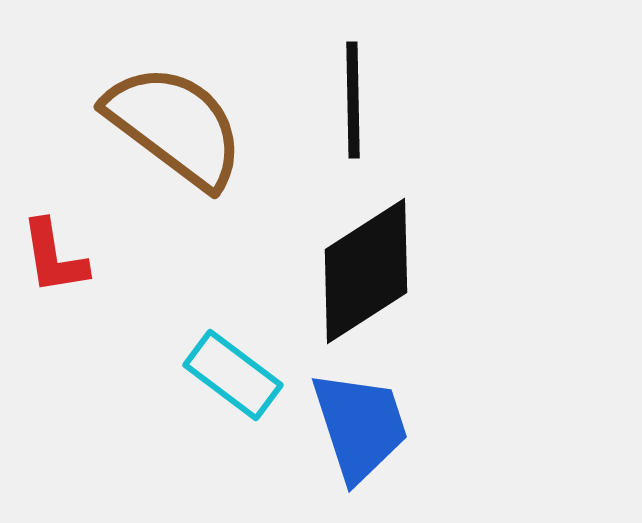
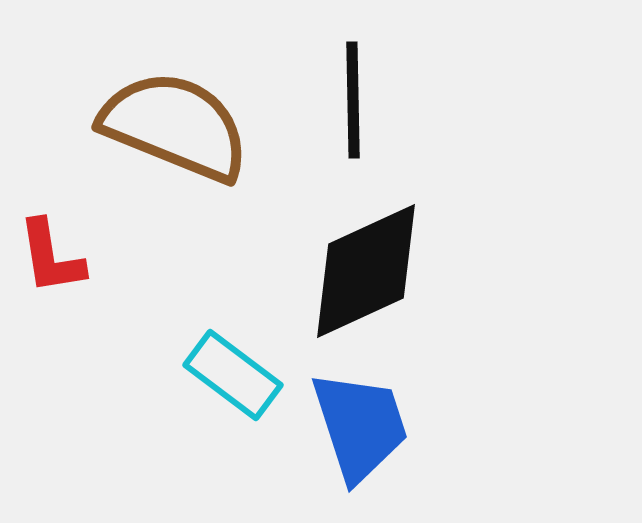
brown semicircle: rotated 15 degrees counterclockwise
red L-shape: moved 3 px left
black diamond: rotated 8 degrees clockwise
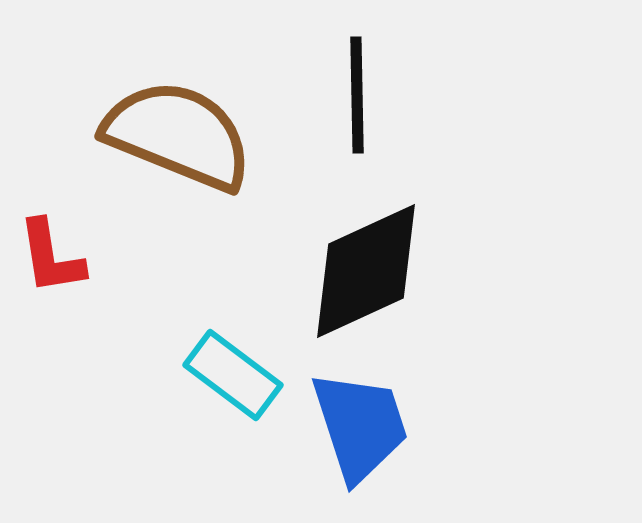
black line: moved 4 px right, 5 px up
brown semicircle: moved 3 px right, 9 px down
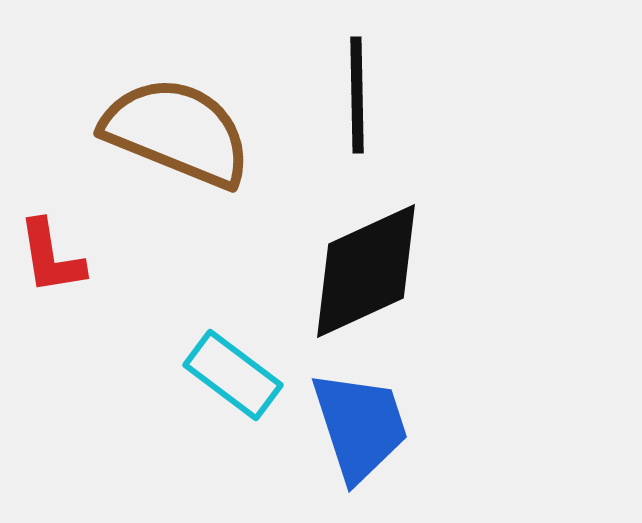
brown semicircle: moved 1 px left, 3 px up
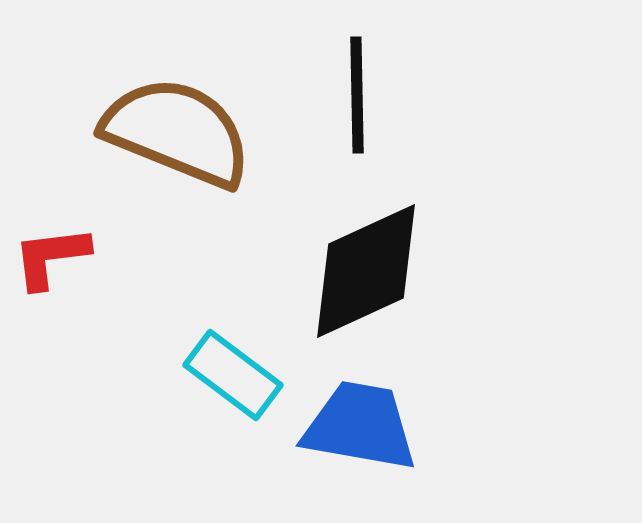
red L-shape: rotated 92 degrees clockwise
blue trapezoid: rotated 62 degrees counterclockwise
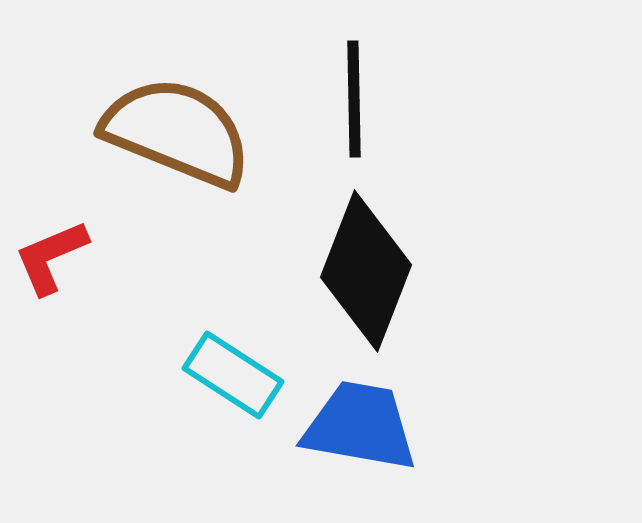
black line: moved 3 px left, 4 px down
red L-shape: rotated 16 degrees counterclockwise
black diamond: rotated 44 degrees counterclockwise
cyan rectangle: rotated 4 degrees counterclockwise
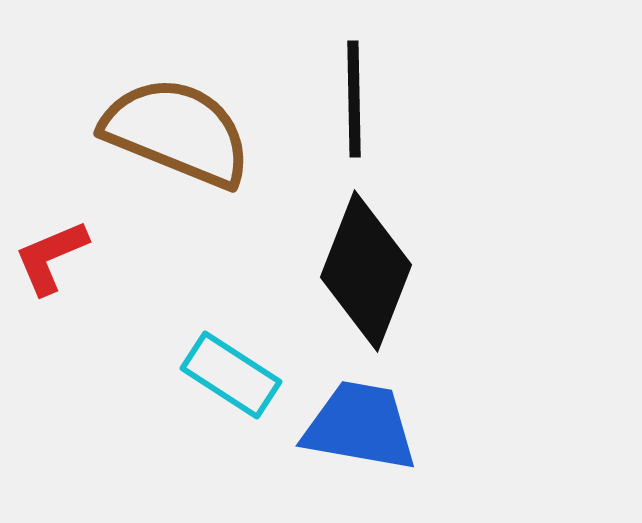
cyan rectangle: moved 2 px left
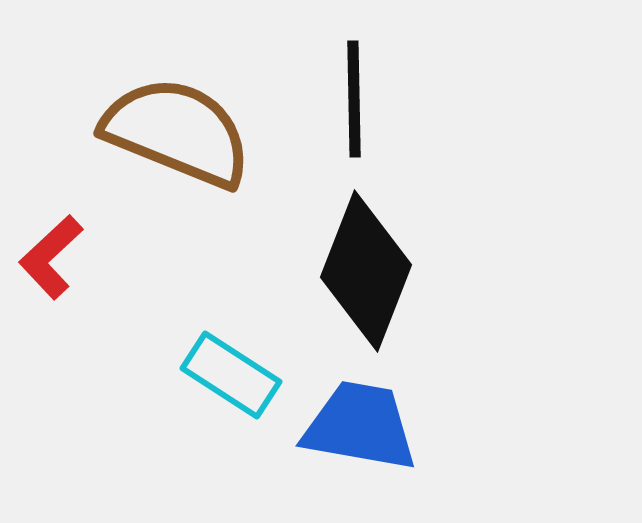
red L-shape: rotated 20 degrees counterclockwise
